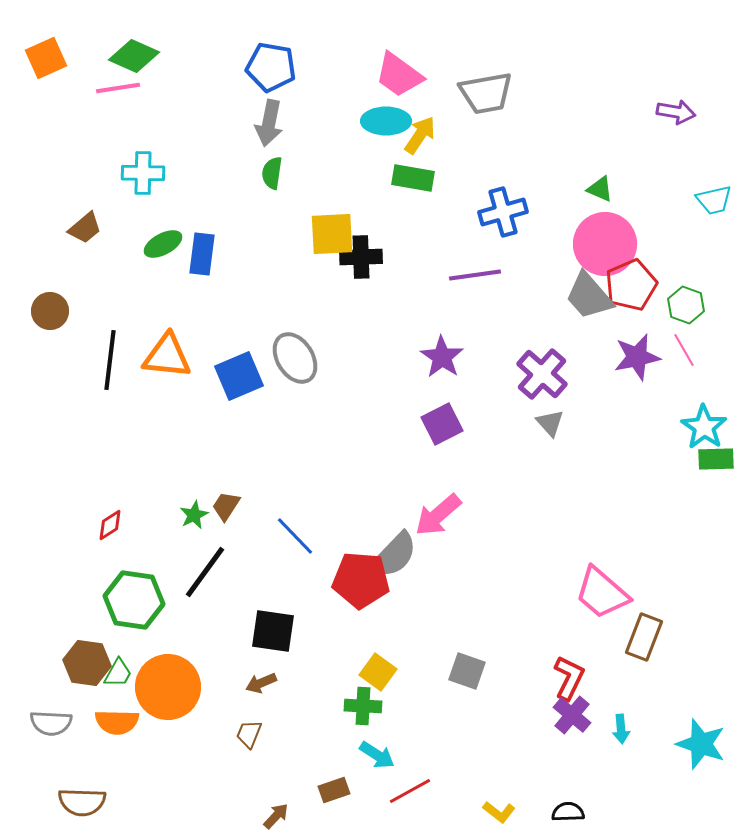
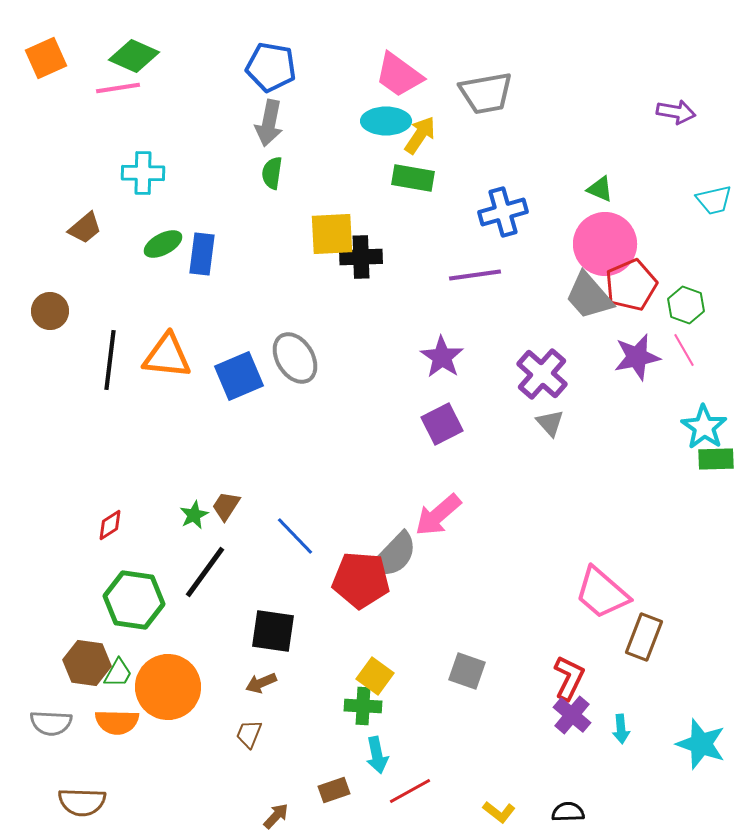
yellow square at (378, 672): moved 3 px left, 4 px down
cyan arrow at (377, 755): rotated 45 degrees clockwise
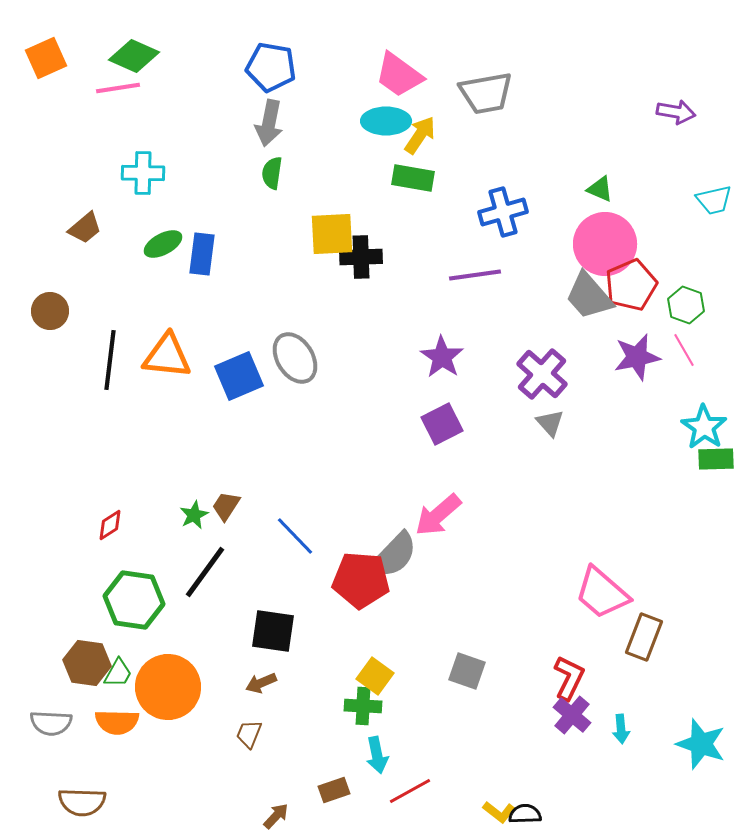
black semicircle at (568, 812): moved 43 px left, 2 px down
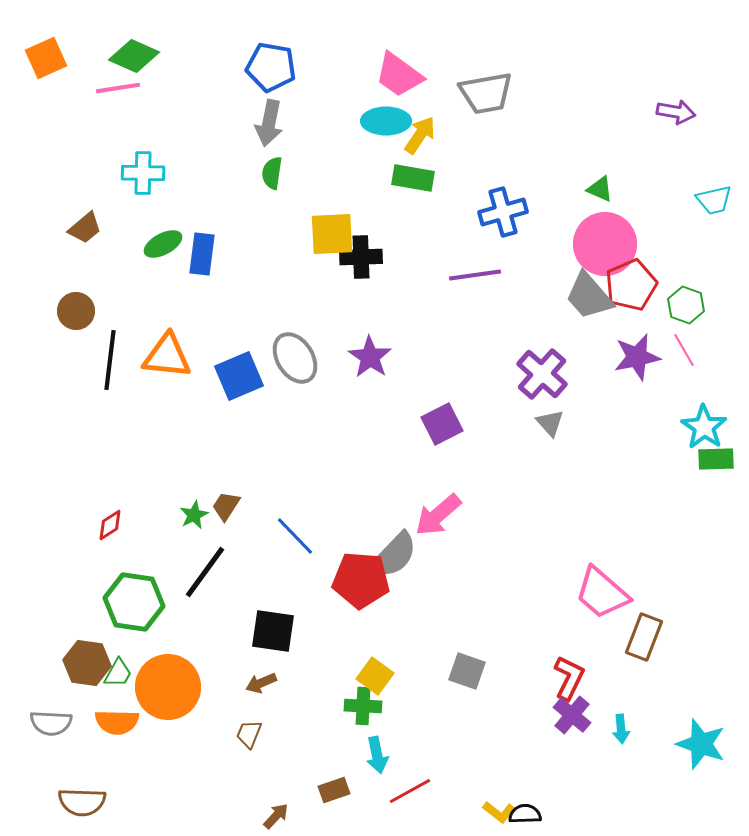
brown circle at (50, 311): moved 26 px right
purple star at (442, 357): moved 72 px left
green hexagon at (134, 600): moved 2 px down
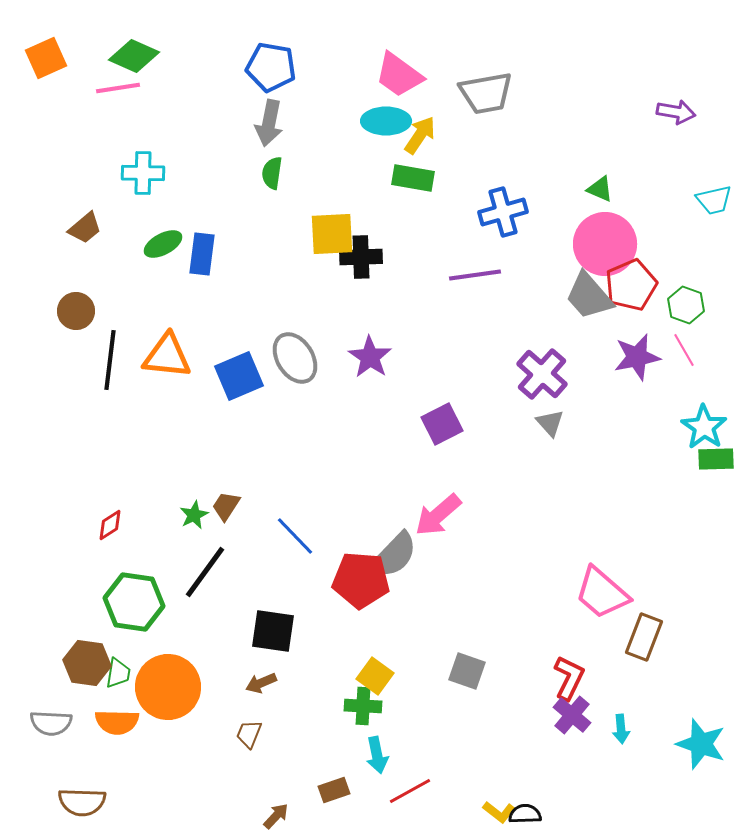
green trapezoid at (118, 673): rotated 20 degrees counterclockwise
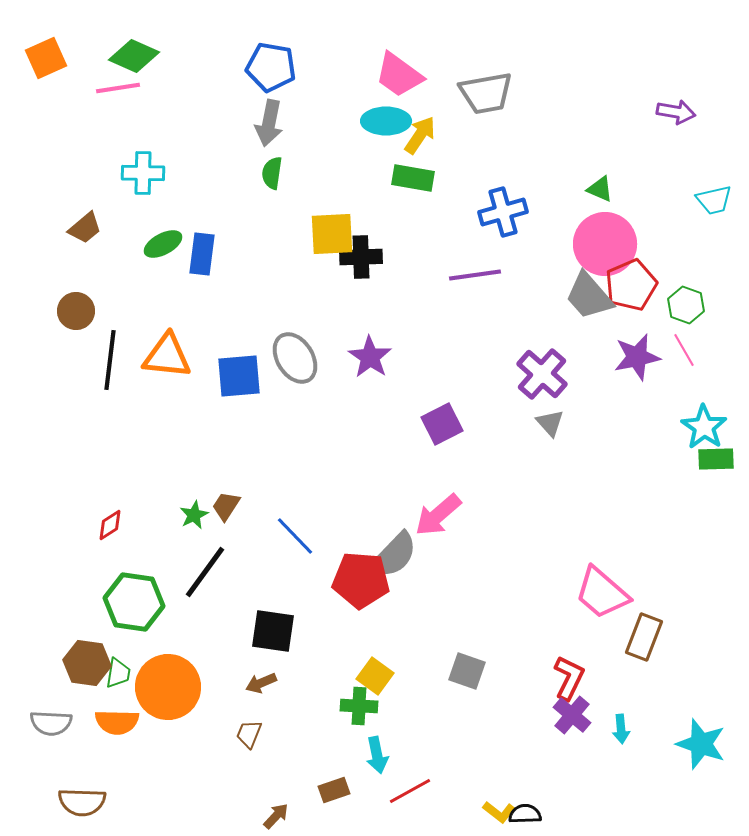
blue square at (239, 376): rotated 18 degrees clockwise
green cross at (363, 706): moved 4 px left
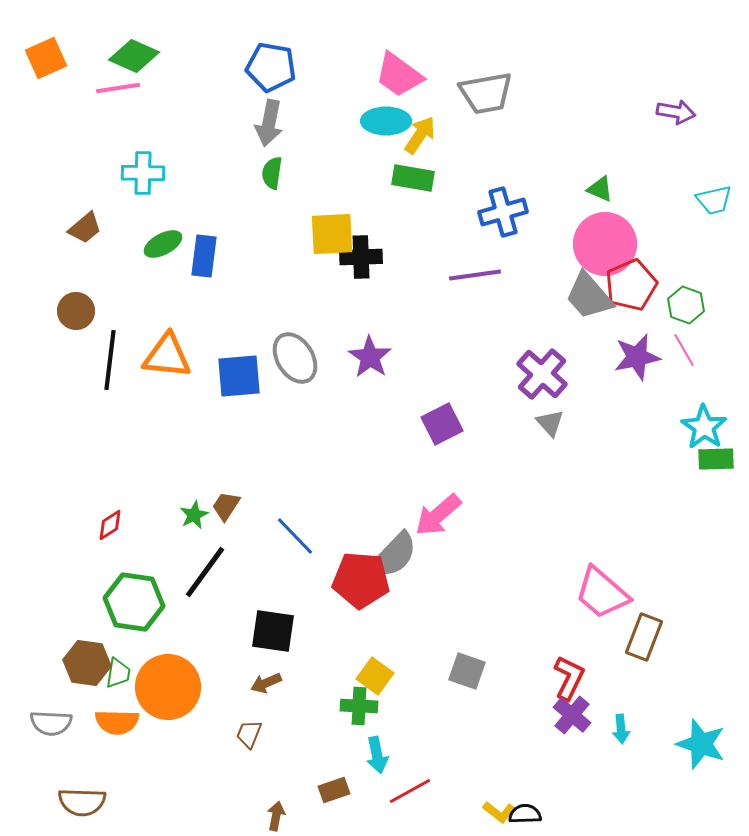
blue rectangle at (202, 254): moved 2 px right, 2 px down
brown arrow at (261, 683): moved 5 px right
brown arrow at (276, 816): rotated 32 degrees counterclockwise
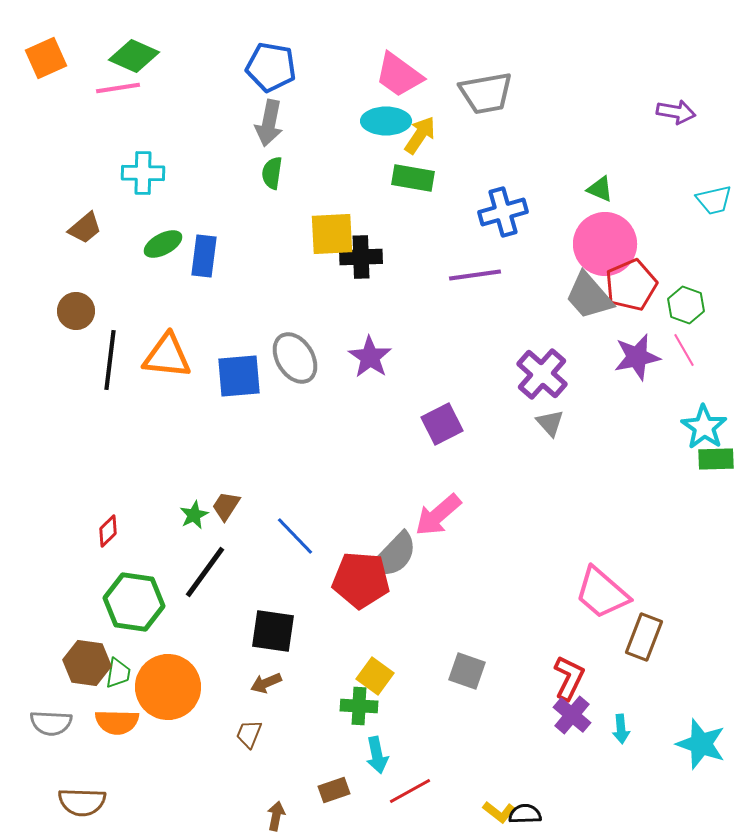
red diamond at (110, 525): moved 2 px left, 6 px down; rotated 12 degrees counterclockwise
